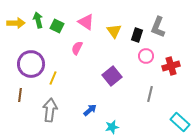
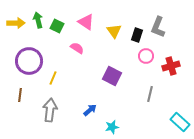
pink semicircle: rotated 96 degrees clockwise
purple circle: moved 2 px left, 3 px up
purple square: rotated 24 degrees counterclockwise
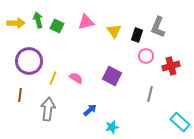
pink triangle: rotated 48 degrees counterclockwise
pink semicircle: moved 1 px left, 30 px down
gray arrow: moved 2 px left, 1 px up
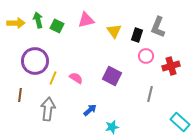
pink triangle: moved 2 px up
purple circle: moved 6 px right
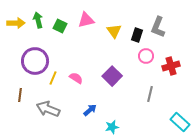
green square: moved 3 px right
purple square: rotated 18 degrees clockwise
gray arrow: rotated 75 degrees counterclockwise
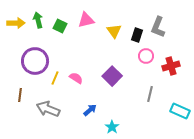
yellow line: moved 2 px right
cyan rectangle: moved 11 px up; rotated 18 degrees counterclockwise
cyan star: rotated 24 degrees counterclockwise
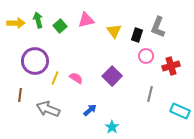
green square: rotated 24 degrees clockwise
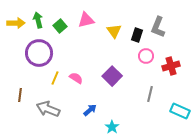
purple circle: moved 4 px right, 8 px up
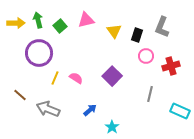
gray L-shape: moved 4 px right
brown line: rotated 56 degrees counterclockwise
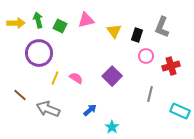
green square: rotated 24 degrees counterclockwise
